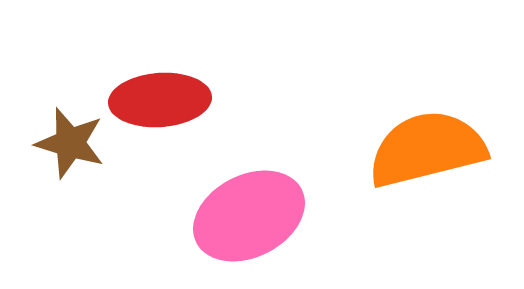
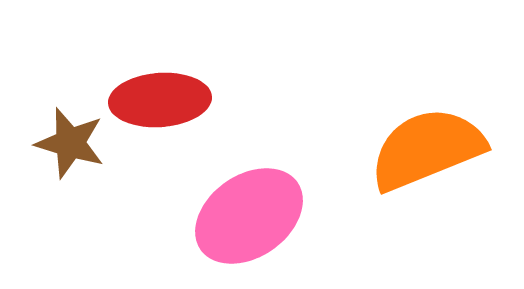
orange semicircle: rotated 8 degrees counterclockwise
pink ellipse: rotated 8 degrees counterclockwise
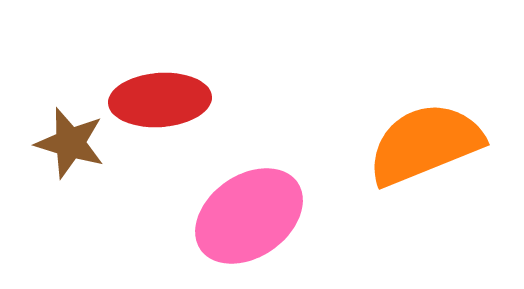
orange semicircle: moved 2 px left, 5 px up
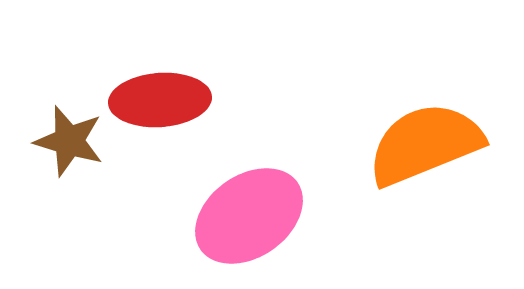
brown star: moved 1 px left, 2 px up
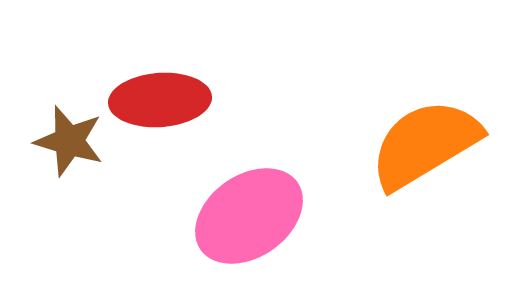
orange semicircle: rotated 9 degrees counterclockwise
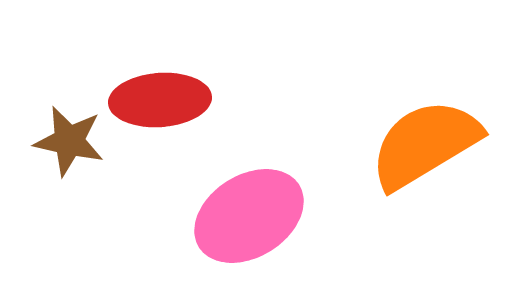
brown star: rotated 4 degrees counterclockwise
pink ellipse: rotated 3 degrees clockwise
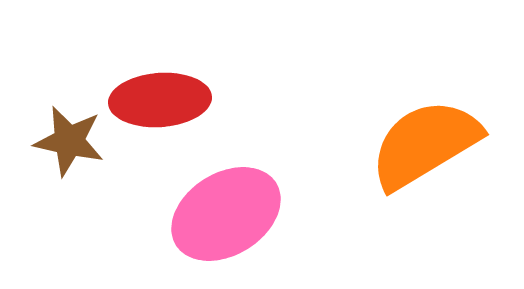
pink ellipse: moved 23 px left, 2 px up
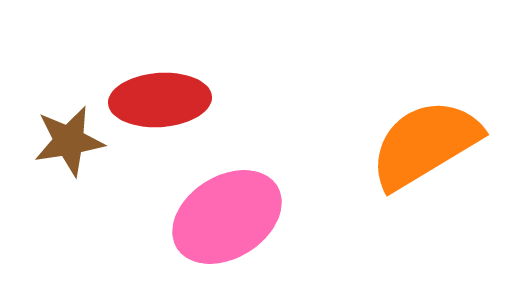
brown star: rotated 22 degrees counterclockwise
pink ellipse: moved 1 px right, 3 px down
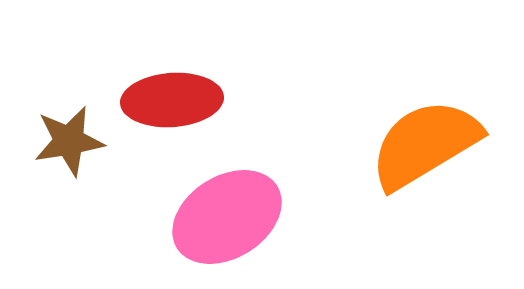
red ellipse: moved 12 px right
